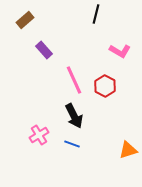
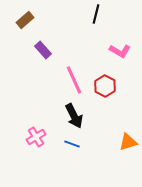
purple rectangle: moved 1 px left
pink cross: moved 3 px left, 2 px down
orange triangle: moved 8 px up
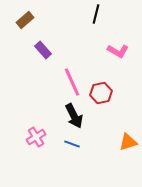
pink L-shape: moved 2 px left
pink line: moved 2 px left, 2 px down
red hexagon: moved 4 px left, 7 px down; rotated 20 degrees clockwise
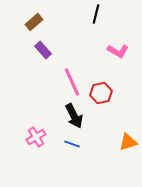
brown rectangle: moved 9 px right, 2 px down
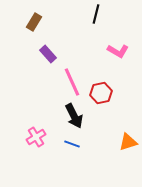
brown rectangle: rotated 18 degrees counterclockwise
purple rectangle: moved 5 px right, 4 px down
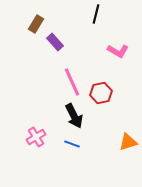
brown rectangle: moved 2 px right, 2 px down
purple rectangle: moved 7 px right, 12 px up
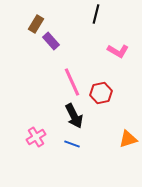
purple rectangle: moved 4 px left, 1 px up
orange triangle: moved 3 px up
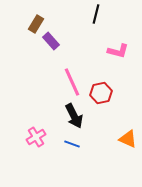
pink L-shape: rotated 15 degrees counterclockwise
orange triangle: rotated 42 degrees clockwise
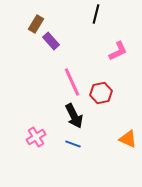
pink L-shape: rotated 40 degrees counterclockwise
blue line: moved 1 px right
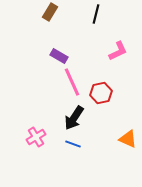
brown rectangle: moved 14 px right, 12 px up
purple rectangle: moved 8 px right, 15 px down; rotated 18 degrees counterclockwise
black arrow: moved 2 px down; rotated 60 degrees clockwise
